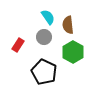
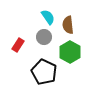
green hexagon: moved 3 px left
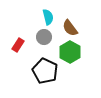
cyan semicircle: rotated 21 degrees clockwise
brown semicircle: moved 2 px right, 3 px down; rotated 30 degrees counterclockwise
black pentagon: moved 1 px right, 1 px up
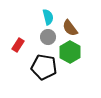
gray circle: moved 4 px right
black pentagon: moved 1 px left, 4 px up; rotated 15 degrees counterclockwise
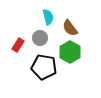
gray circle: moved 8 px left, 1 px down
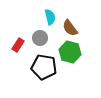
cyan semicircle: moved 2 px right
green hexagon: rotated 15 degrees counterclockwise
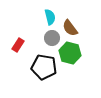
gray circle: moved 12 px right
green hexagon: moved 1 px down
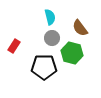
brown semicircle: moved 10 px right
red rectangle: moved 4 px left, 1 px down
green hexagon: moved 2 px right
black pentagon: rotated 10 degrees counterclockwise
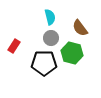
gray circle: moved 1 px left
black pentagon: moved 4 px up
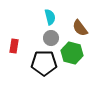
red rectangle: rotated 24 degrees counterclockwise
